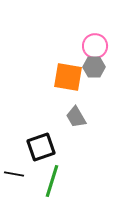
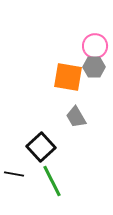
black square: rotated 24 degrees counterclockwise
green line: rotated 44 degrees counterclockwise
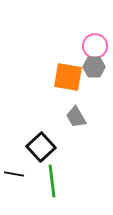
green line: rotated 20 degrees clockwise
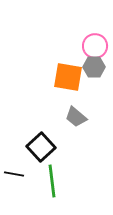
gray trapezoid: rotated 20 degrees counterclockwise
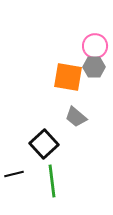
black square: moved 3 px right, 3 px up
black line: rotated 24 degrees counterclockwise
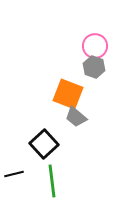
gray hexagon: rotated 20 degrees clockwise
orange square: moved 17 px down; rotated 12 degrees clockwise
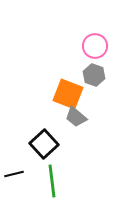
gray hexagon: moved 8 px down
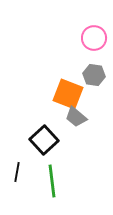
pink circle: moved 1 px left, 8 px up
gray hexagon: rotated 10 degrees counterclockwise
black square: moved 4 px up
black line: moved 3 px right, 2 px up; rotated 66 degrees counterclockwise
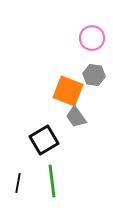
pink circle: moved 2 px left
orange square: moved 3 px up
gray trapezoid: rotated 15 degrees clockwise
black square: rotated 12 degrees clockwise
black line: moved 1 px right, 11 px down
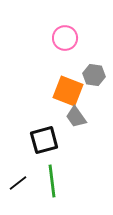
pink circle: moved 27 px left
black square: rotated 16 degrees clockwise
black line: rotated 42 degrees clockwise
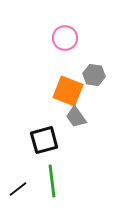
black line: moved 6 px down
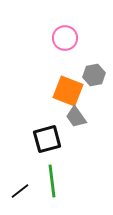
gray hexagon: rotated 20 degrees counterclockwise
black square: moved 3 px right, 1 px up
black line: moved 2 px right, 2 px down
